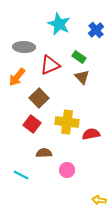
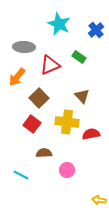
brown triangle: moved 19 px down
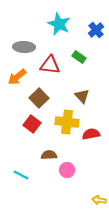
red triangle: rotated 30 degrees clockwise
orange arrow: rotated 12 degrees clockwise
brown semicircle: moved 5 px right, 2 px down
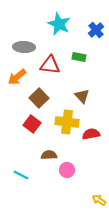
green rectangle: rotated 24 degrees counterclockwise
yellow arrow: rotated 24 degrees clockwise
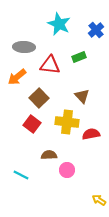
green rectangle: rotated 32 degrees counterclockwise
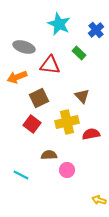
gray ellipse: rotated 15 degrees clockwise
green rectangle: moved 4 px up; rotated 64 degrees clockwise
orange arrow: rotated 18 degrees clockwise
brown square: rotated 18 degrees clockwise
yellow cross: rotated 20 degrees counterclockwise
yellow arrow: rotated 16 degrees counterclockwise
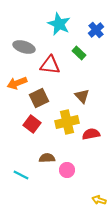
orange arrow: moved 6 px down
brown semicircle: moved 2 px left, 3 px down
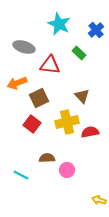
red semicircle: moved 1 px left, 2 px up
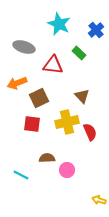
red triangle: moved 3 px right
red square: rotated 30 degrees counterclockwise
red semicircle: rotated 78 degrees clockwise
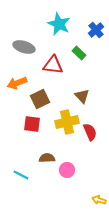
brown square: moved 1 px right, 1 px down
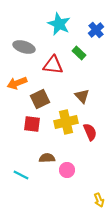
yellow cross: moved 1 px left
yellow arrow: rotated 128 degrees counterclockwise
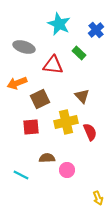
red square: moved 1 px left, 3 px down; rotated 12 degrees counterclockwise
yellow arrow: moved 1 px left, 2 px up
